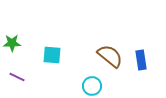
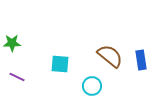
cyan square: moved 8 px right, 9 px down
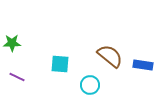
blue rectangle: moved 2 px right, 5 px down; rotated 72 degrees counterclockwise
cyan circle: moved 2 px left, 1 px up
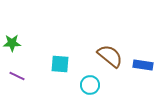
purple line: moved 1 px up
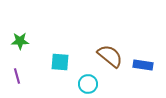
green star: moved 8 px right, 2 px up
cyan square: moved 2 px up
purple line: rotated 49 degrees clockwise
cyan circle: moved 2 px left, 1 px up
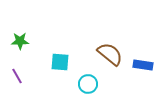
brown semicircle: moved 2 px up
purple line: rotated 14 degrees counterclockwise
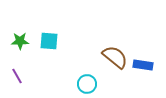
brown semicircle: moved 5 px right, 3 px down
cyan square: moved 11 px left, 21 px up
cyan circle: moved 1 px left
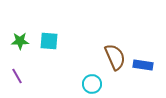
brown semicircle: rotated 28 degrees clockwise
cyan circle: moved 5 px right
